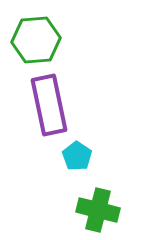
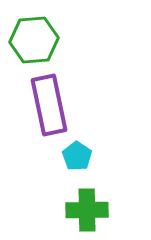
green hexagon: moved 2 px left
green cross: moved 11 px left; rotated 15 degrees counterclockwise
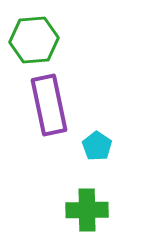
cyan pentagon: moved 20 px right, 10 px up
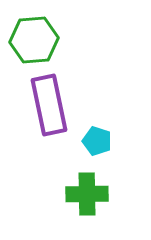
cyan pentagon: moved 5 px up; rotated 16 degrees counterclockwise
green cross: moved 16 px up
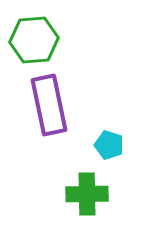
cyan pentagon: moved 12 px right, 4 px down
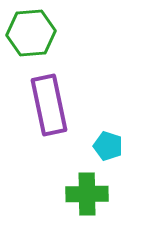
green hexagon: moved 3 px left, 7 px up
cyan pentagon: moved 1 px left, 1 px down
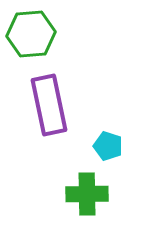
green hexagon: moved 1 px down
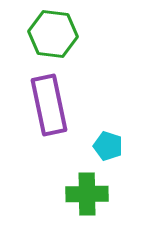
green hexagon: moved 22 px right; rotated 12 degrees clockwise
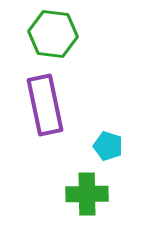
purple rectangle: moved 4 px left
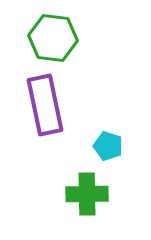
green hexagon: moved 4 px down
